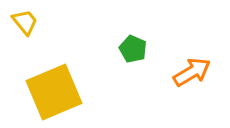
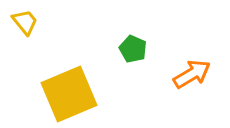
orange arrow: moved 2 px down
yellow square: moved 15 px right, 2 px down
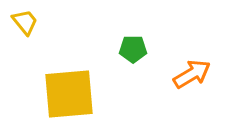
green pentagon: rotated 24 degrees counterclockwise
yellow square: rotated 18 degrees clockwise
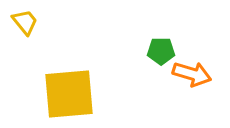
green pentagon: moved 28 px right, 2 px down
orange arrow: rotated 48 degrees clockwise
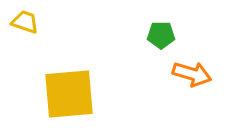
yellow trapezoid: rotated 32 degrees counterclockwise
green pentagon: moved 16 px up
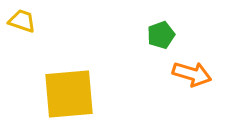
yellow trapezoid: moved 3 px left, 1 px up
green pentagon: rotated 20 degrees counterclockwise
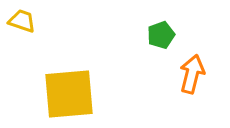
orange arrow: rotated 93 degrees counterclockwise
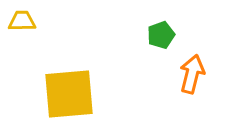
yellow trapezoid: rotated 20 degrees counterclockwise
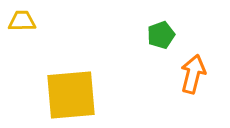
orange arrow: moved 1 px right
yellow square: moved 2 px right, 1 px down
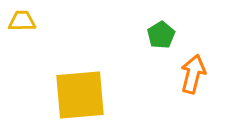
green pentagon: rotated 12 degrees counterclockwise
yellow square: moved 9 px right
